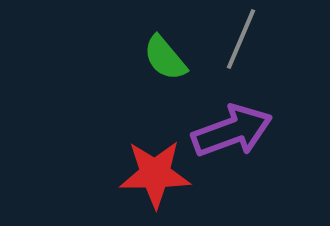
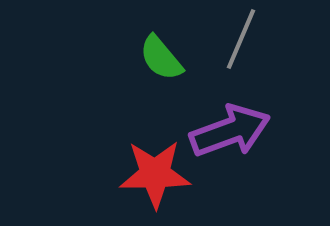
green semicircle: moved 4 px left
purple arrow: moved 2 px left
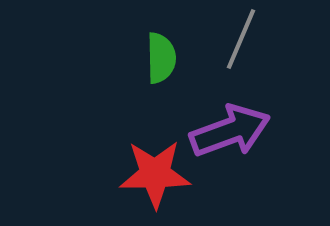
green semicircle: rotated 141 degrees counterclockwise
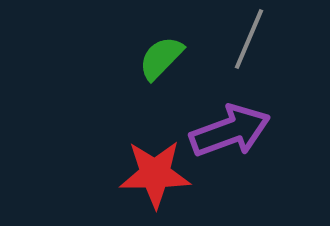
gray line: moved 8 px right
green semicircle: rotated 135 degrees counterclockwise
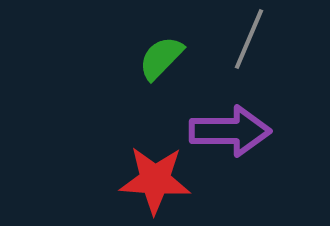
purple arrow: rotated 20 degrees clockwise
red star: moved 6 px down; rotated 4 degrees clockwise
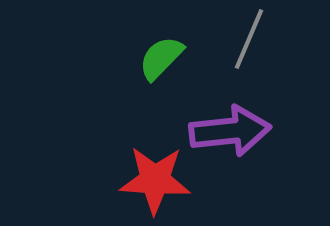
purple arrow: rotated 6 degrees counterclockwise
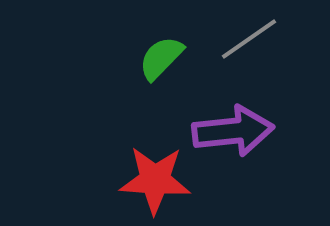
gray line: rotated 32 degrees clockwise
purple arrow: moved 3 px right
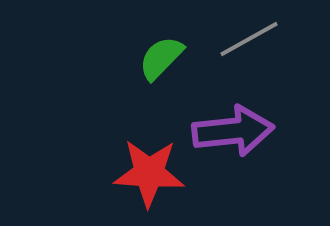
gray line: rotated 6 degrees clockwise
red star: moved 6 px left, 7 px up
